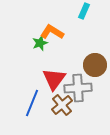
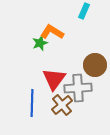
blue line: rotated 20 degrees counterclockwise
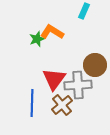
green star: moved 3 px left, 4 px up
gray cross: moved 3 px up
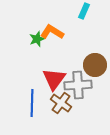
brown cross: moved 1 px left, 2 px up; rotated 15 degrees counterclockwise
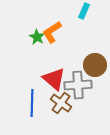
orange L-shape: rotated 65 degrees counterclockwise
green star: moved 2 px up; rotated 21 degrees counterclockwise
red triangle: rotated 25 degrees counterclockwise
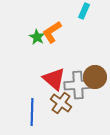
brown circle: moved 12 px down
blue line: moved 9 px down
